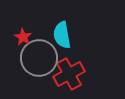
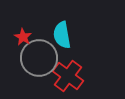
red cross: moved 1 px left, 2 px down; rotated 24 degrees counterclockwise
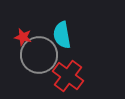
red star: rotated 18 degrees counterclockwise
gray circle: moved 3 px up
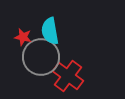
cyan semicircle: moved 12 px left, 4 px up
gray circle: moved 2 px right, 2 px down
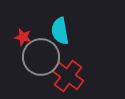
cyan semicircle: moved 10 px right
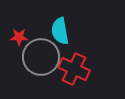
red star: moved 4 px left; rotated 12 degrees counterclockwise
red cross: moved 6 px right, 7 px up; rotated 12 degrees counterclockwise
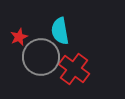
red star: rotated 24 degrees counterclockwise
red cross: rotated 12 degrees clockwise
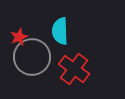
cyan semicircle: rotated 8 degrees clockwise
gray circle: moved 9 px left
